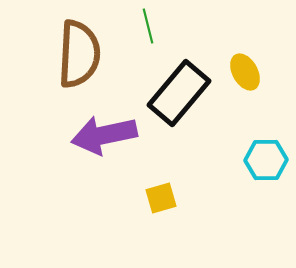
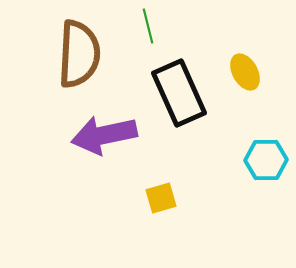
black rectangle: rotated 64 degrees counterclockwise
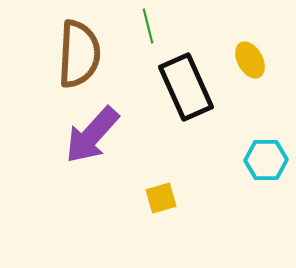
yellow ellipse: moved 5 px right, 12 px up
black rectangle: moved 7 px right, 6 px up
purple arrow: moved 12 px left; rotated 36 degrees counterclockwise
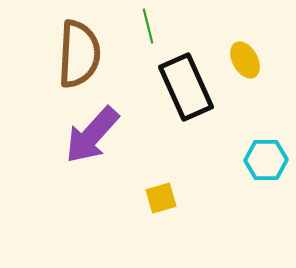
yellow ellipse: moved 5 px left
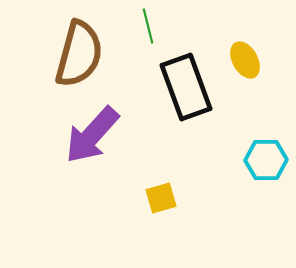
brown semicircle: rotated 12 degrees clockwise
black rectangle: rotated 4 degrees clockwise
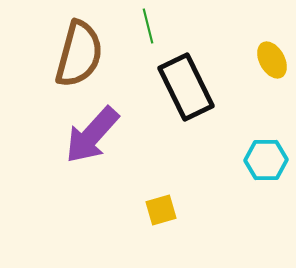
yellow ellipse: moved 27 px right
black rectangle: rotated 6 degrees counterclockwise
yellow square: moved 12 px down
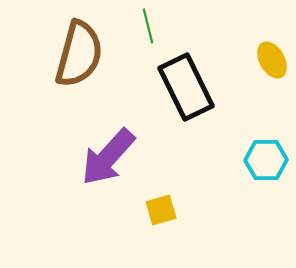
purple arrow: moved 16 px right, 22 px down
